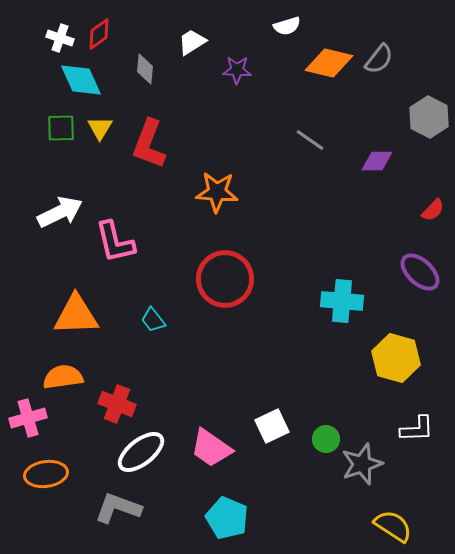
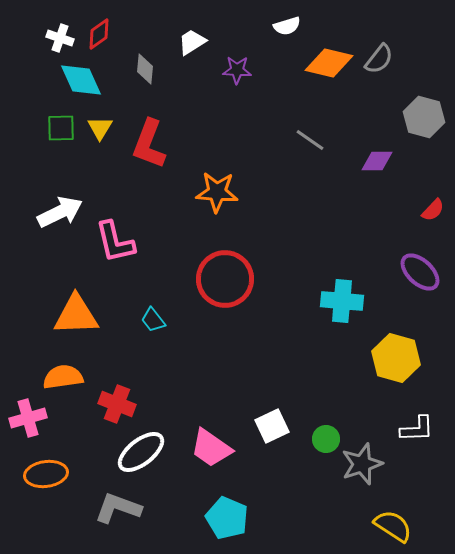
gray hexagon: moved 5 px left; rotated 12 degrees counterclockwise
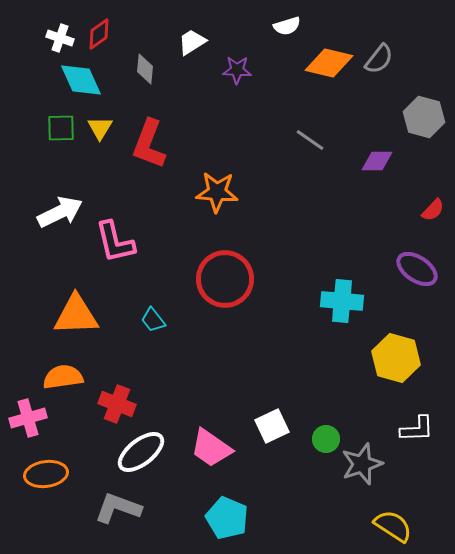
purple ellipse: moved 3 px left, 3 px up; rotated 9 degrees counterclockwise
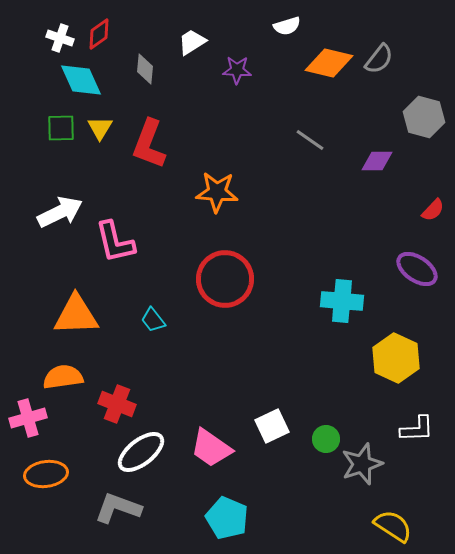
yellow hexagon: rotated 9 degrees clockwise
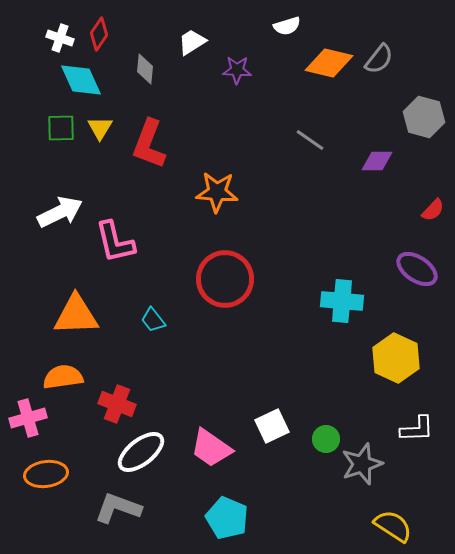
red diamond: rotated 20 degrees counterclockwise
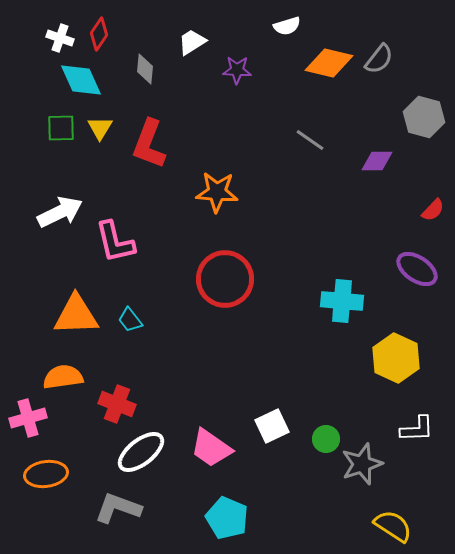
cyan trapezoid: moved 23 px left
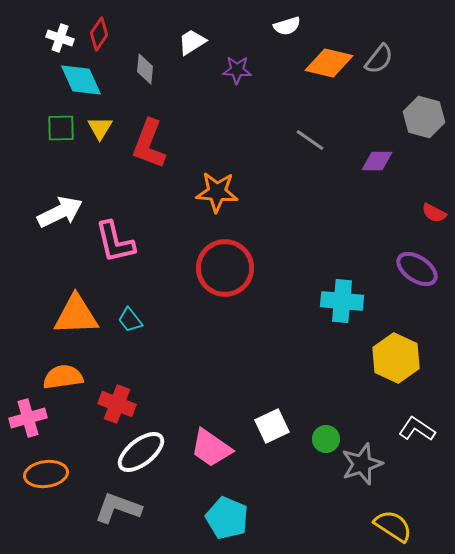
red semicircle: moved 1 px right, 3 px down; rotated 75 degrees clockwise
red circle: moved 11 px up
white L-shape: rotated 144 degrees counterclockwise
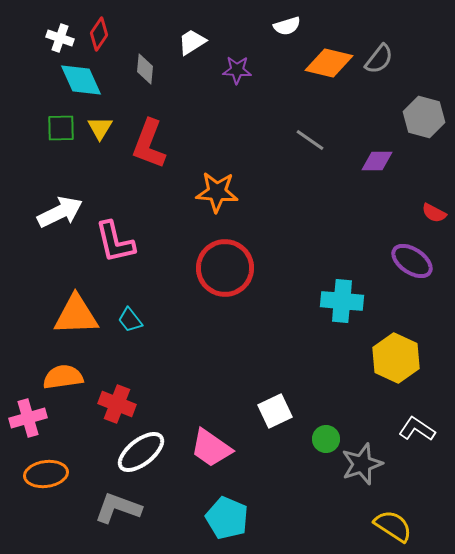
purple ellipse: moved 5 px left, 8 px up
white square: moved 3 px right, 15 px up
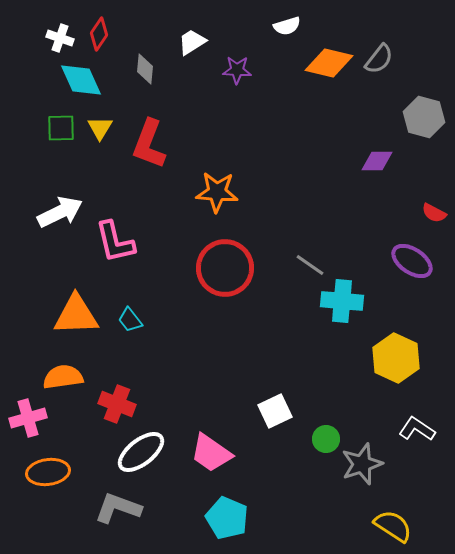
gray line: moved 125 px down
pink trapezoid: moved 5 px down
orange ellipse: moved 2 px right, 2 px up
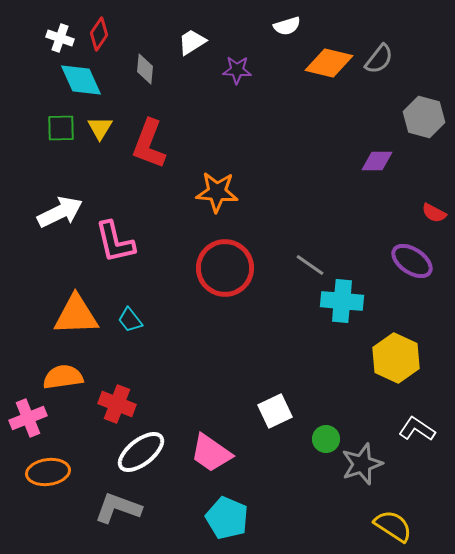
pink cross: rotated 6 degrees counterclockwise
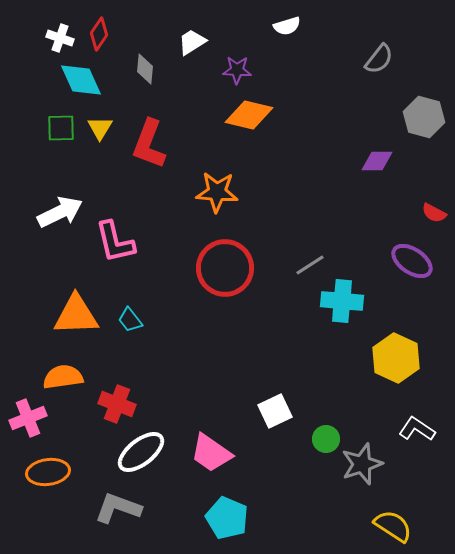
orange diamond: moved 80 px left, 52 px down
gray line: rotated 68 degrees counterclockwise
